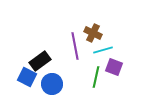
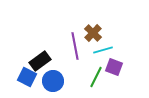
brown cross: rotated 18 degrees clockwise
green line: rotated 15 degrees clockwise
blue circle: moved 1 px right, 3 px up
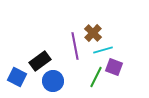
blue square: moved 10 px left
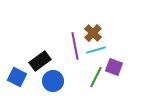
cyan line: moved 7 px left
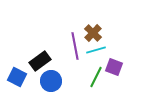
blue circle: moved 2 px left
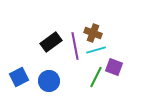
brown cross: rotated 24 degrees counterclockwise
black rectangle: moved 11 px right, 19 px up
blue square: moved 2 px right; rotated 36 degrees clockwise
blue circle: moved 2 px left
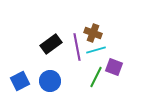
black rectangle: moved 2 px down
purple line: moved 2 px right, 1 px down
blue square: moved 1 px right, 4 px down
blue circle: moved 1 px right
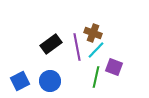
cyan line: rotated 30 degrees counterclockwise
green line: rotated 15 degrees counterclockwise
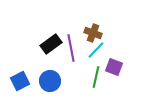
purple line: moved 6 px left, 1 px down
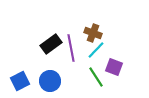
green line: rotated 45 degrees counterclockwise
